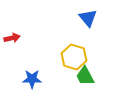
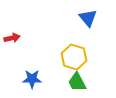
green trapezoid: moved 8 px left, 6 px down
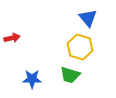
yellow hexagon: moved 6 px right, 10 px up
green trapezoid: moved 7 px left, 7 px up; rotated 45 degrees counterclockwise
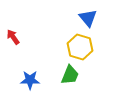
red arrow: moved 1 px right, 1 px up; rotated 112 degrees counterclockwise
green trapezoid: rotated 85 degrees counterclockwise
blue star: moved 2 px left, 1 px down
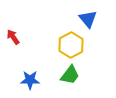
blue triangle: moved 1 px down
yellow hexagon: moved 9 px left, 2 px up; rotated 15 degrees clockwise
green trapezoid: rotated 15 degrees clockwise
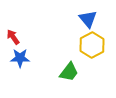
yellow hexagon: moved 21 px right
green trapezoid: moved 1 px left, 3 px up
blue star: moved 10 px left, 22 px up
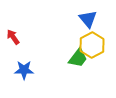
blue star: moved 4 px right, 12 px down
green trapezoid: moved 9 px right, 14 px up
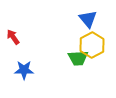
green trapezoid: rotated 50 degrees clockwise
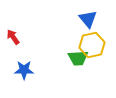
yellow hexagon: rotated 15 degrees clockwise
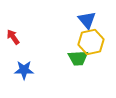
blue triangle: moved 1 px left, 1 px down
yellow hexagon: moved 1 px left, 3 px up
